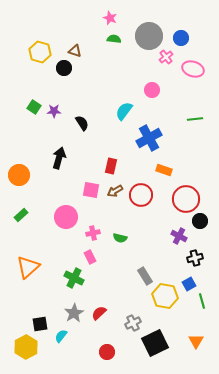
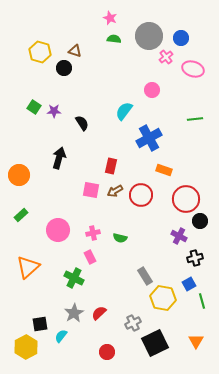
pink circle at (66, 217): moved 8 px left, 13 px down
yellow hexagon at (165, 296): moved 2 px left, 2 px down
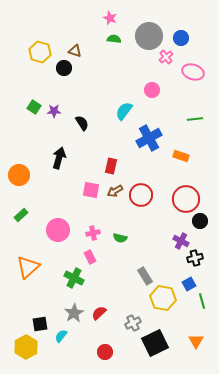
pink ellipse at (193, 69): moved 3 px down
orange rectangle at (164, 170): moved 17 px right, 14 px up
purple cross at (179, 236): moved 2 px right, 5 px down
red circle at (107, 352): moved 2 px left
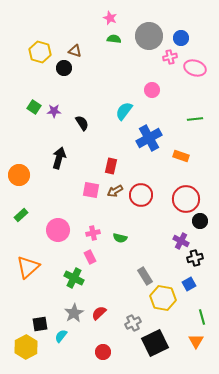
pink cross at (166, 57): moved 4 px right; rotated 24 degrees clockwise
pink ellipse at (193, 72): moved 2 px right, 4 px up
green line at (202, 301): moved 16 px down
red circle at (105, 352): moved 2 px left
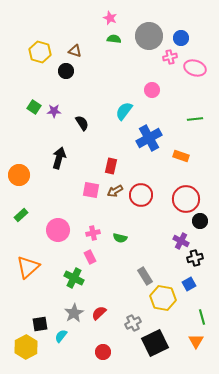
black circle at (64, 68): moved 2 px right, 3 px down
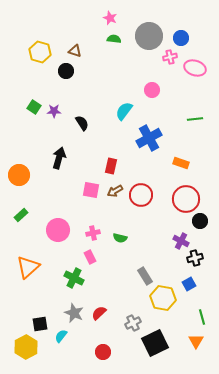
orange rectangle at (181, 156): moved 7 px down
gray star at (74, 313): rotated 18 degrees counterclockwise
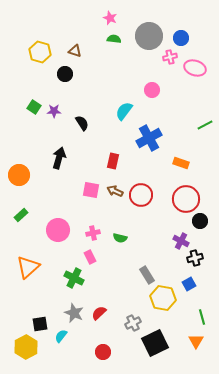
black circle at (66, 71): moved 1 px left, 3 px down
green line at (195, 119): moved 10 px right, 6 px down; rotated 21 degrees counterclockwise
red rectangle at (111, 166): moved 2 px right, 5 px up
brown arrow at (115, 191): rotated 56 degrees clockwise
gray rectangle at (145, 276): moved 2 px right, 1 px up
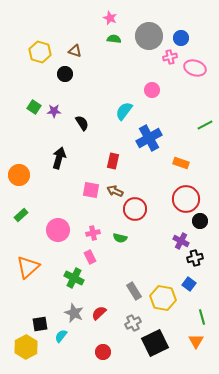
red circle at (141, 195): moved 6 px left, 14 px down
gray rectangle at (147, 275): moved 13 px left, 16 px down
blue square at (189, 284): rotated 24 degrees counterclockwise
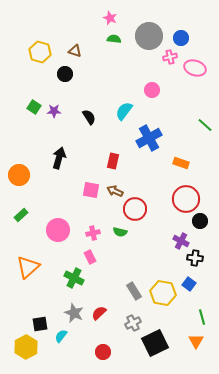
black semicircle at (82, 123): moved 7 px right, 6 px up
green line at (205, 125): rotated 70 degrees clockwise
green semicircle at (120, 238): moved 6 px up
black cross at (195, 258): rotated 21 degrees clockwise
yellow hexagon at (163, 298): moved 5 px up
